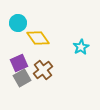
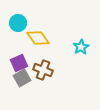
brown cross: rotated 30 degrees counterclockwise
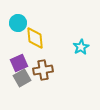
yellow diamond: moved 3 px left; rotated 30 degrees clockwise
brown cross: rotated 30 degrees counterclockwise
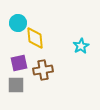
cyan star: moved 1 px up
purple square: rotated 12 degrees clockwise
gray square: moved 6 px left, 7 px down; rotated 30 degrees clockwise
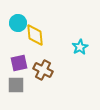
yellow diamond: moved 3 px up
cyan star: moved 1 px left, 1 px down
brown cross: rotated 36 degrees clockwise
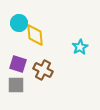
cyan circle: moved 1 px right
purple square: moved 1 px left, 1 px down; rotated 30 degrees clockwise
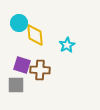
cyan star: moved 13 px left, 2 px up
purple square: moved 4 px right, 1 px down
brown cross: moved 3 px left; rotated 24 degrees counterclockwise
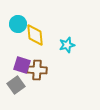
cyan circle: moved 1 px left, 1 px down
cyan star: rotated 14 degrees clockwise
brown cross: moved 3 px left
gray square: rotated 36 degrees counterclockwise
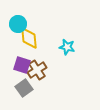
yellow diamond: moved 6 px left, 3 px down
cyan star: moved 2 px down; rotated 28 degrees clockwise
brown cross: rotated 36 degrees counterclockwise
gray square: moved 8 px right, 3 px down
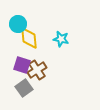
cyan star: moved 6 px left, 8 px up
